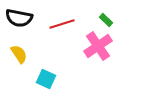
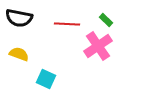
red line: moved 5 px right; rotated 20 degrees clockwise
yellow semicircle: rotated 36 degrees counterclockwise
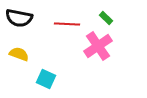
green rectangle: moved 2 px up
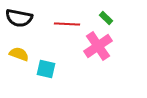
cyan square: moved 10 px up; rotated 12 degrees counterclockwise
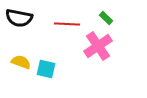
yellow semicircle: moved 2 px right, 8 px down
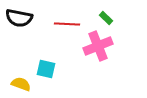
pink cross: rotated 12 degrees clockwise
yellow semicircle: moved 22 px down
